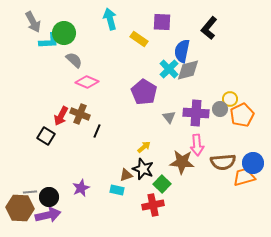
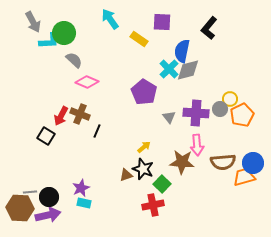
cyan arrow: rotated 20 degrees counterclockwise
cyan rectangle: moved 33 px left, 13 px down
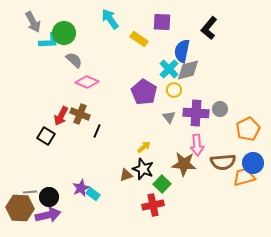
yellow circle: moved 56 px left, 9 px up
orange pentagon: moved 6 px right, 14 px down
brown star: moved 2 px right, 2 px down
cyan rectangle: moved 9 px right, 9 px up; rotated 24 degrees clockwise
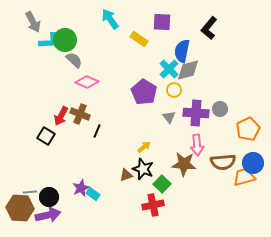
green circle: moved 1 px right, 7 px down
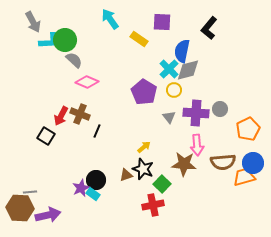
black circle: moved 47 px right, 17 px up
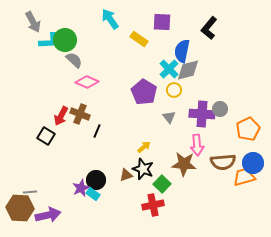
purple cross: moved 6 px right, 1 px down
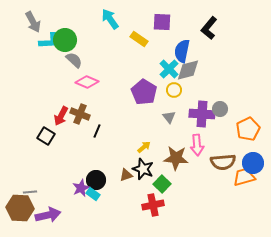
brown star: moved 8 px left, 6 px up
